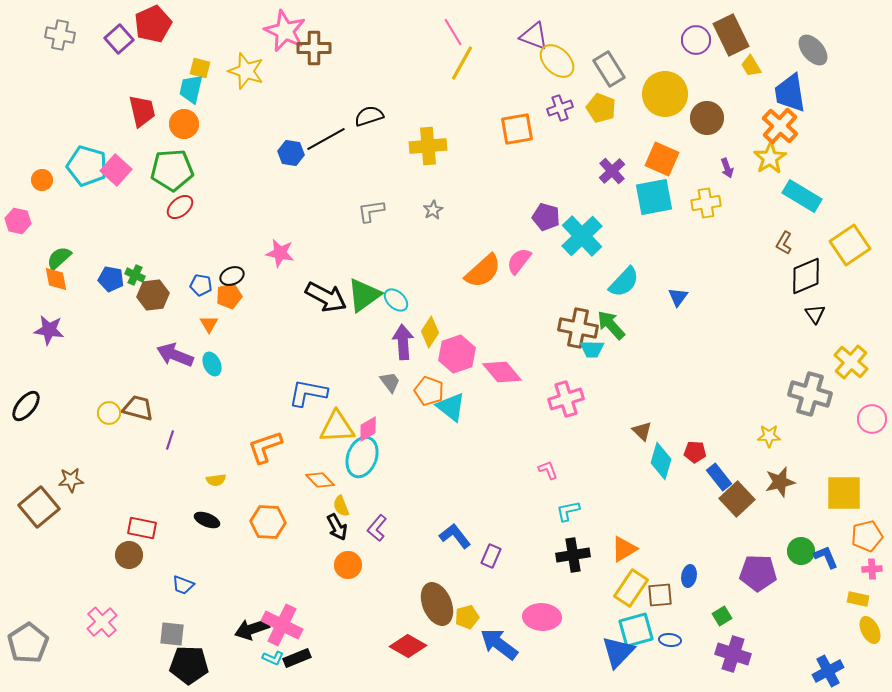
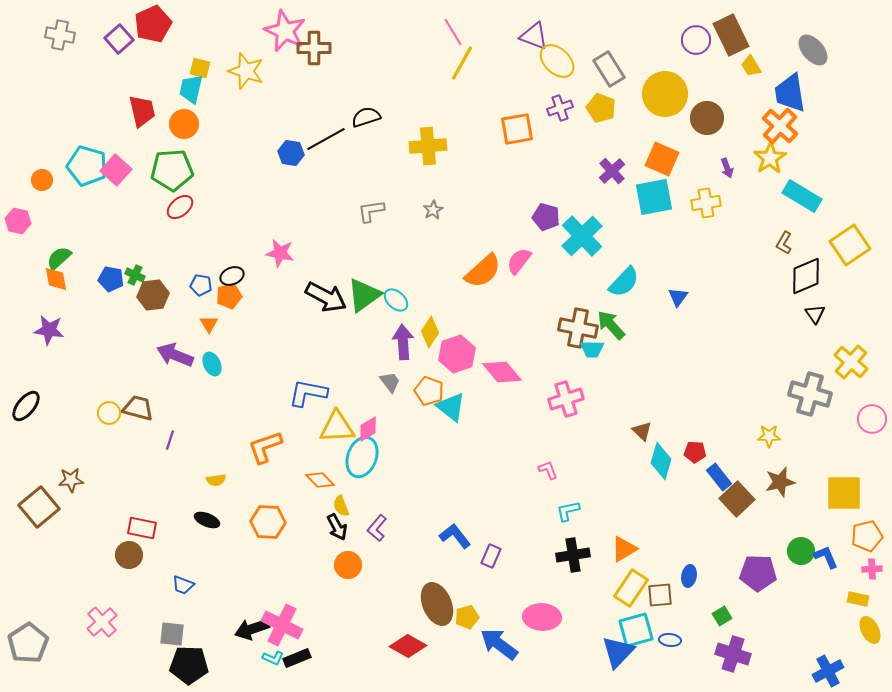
black semicircle at (369, 116): moved 3 px left, 1 px down
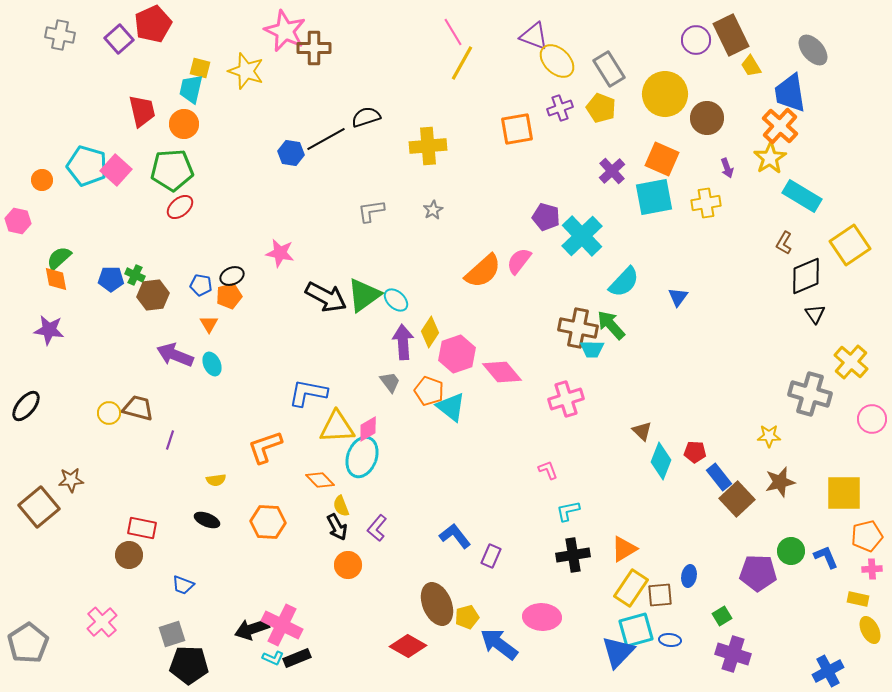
blue pentagon at (111, 279): rotated 10 degrees counterclockwise
cyan diamond at (661, 461): rotated 6 degrees clockwise
green circle at (801, 551): moved 10 px left
gray square at (172, 634): rotated 24 degrees counterclockwise
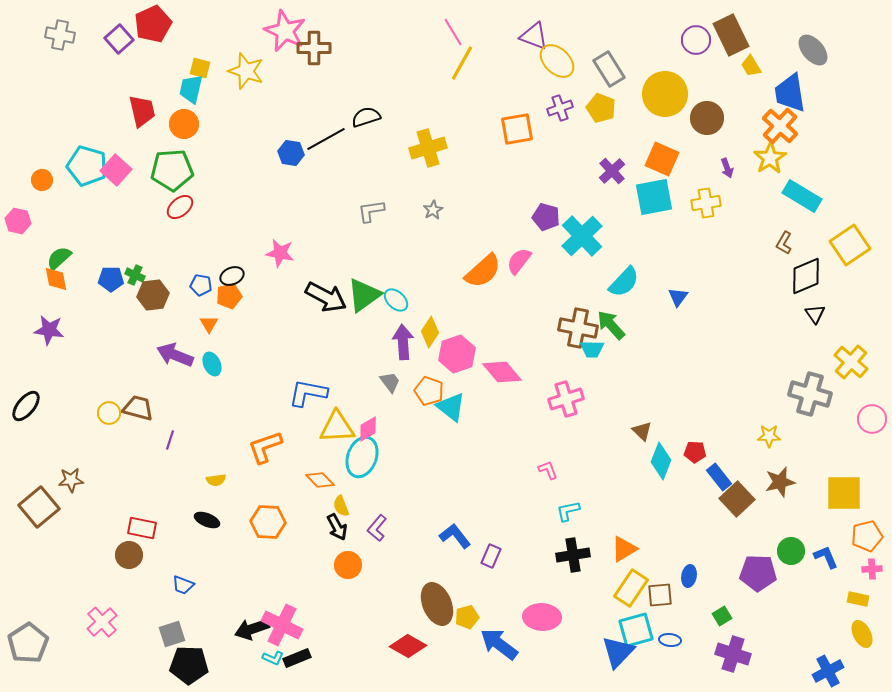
yellow cross at (428, 146): moved 2 px down; rotated 12 degrees counterclockwise
yellow ellipse at (870, 630): moved 8 px left, 4 px down
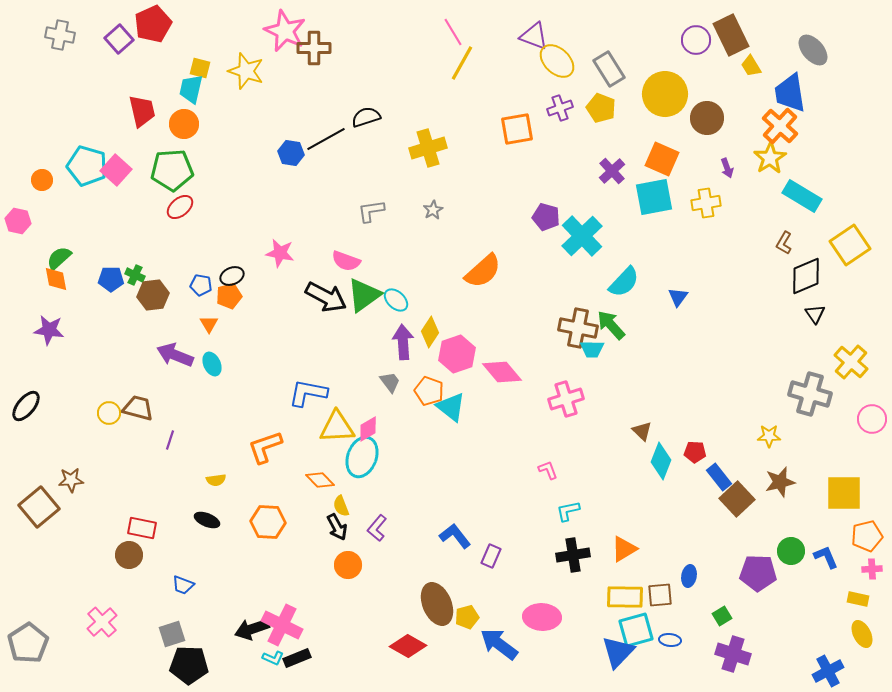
pink semicircle at (519, 261): moved 173 px left; rotated 108 degrees counterclockwise
yellow rectangle at (631, 588): moved 6 px left, 9 px down; rotated 57 degrees clockwise
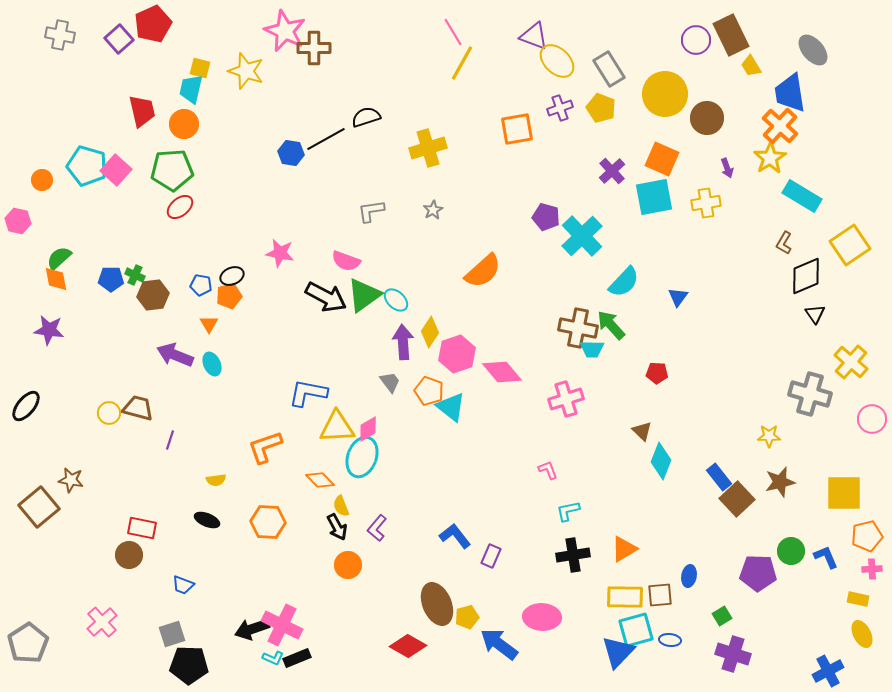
red pentagon at (695, 452): moved 38 px left, 79 px up
brown star at (71, 480): rotated 15 degrees clockwise
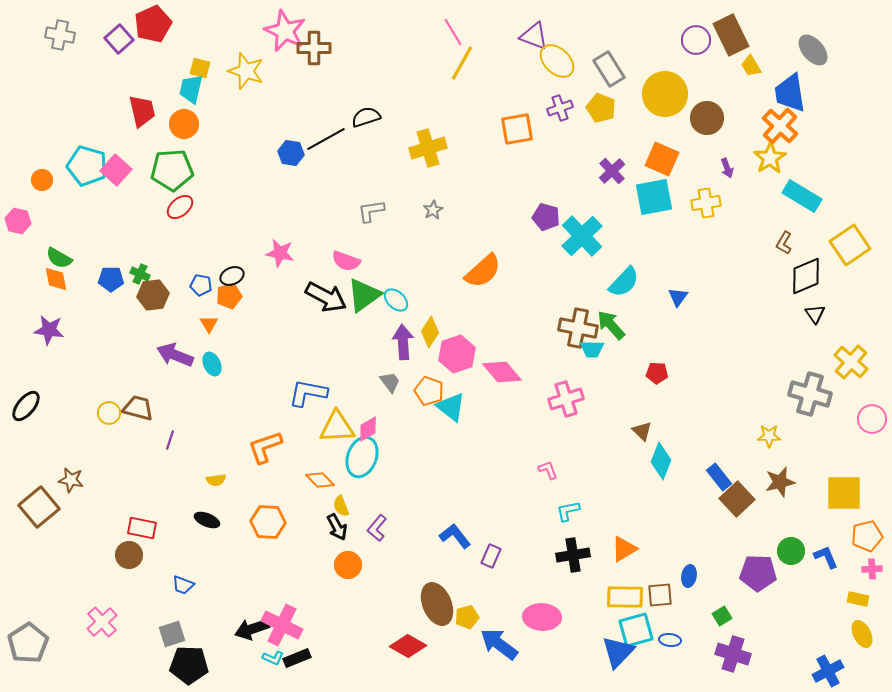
green semicircle at (59, 258): rotated 108 degrees counterclockwise
green cross at (135, 275): moved 5 px right, 1 px up
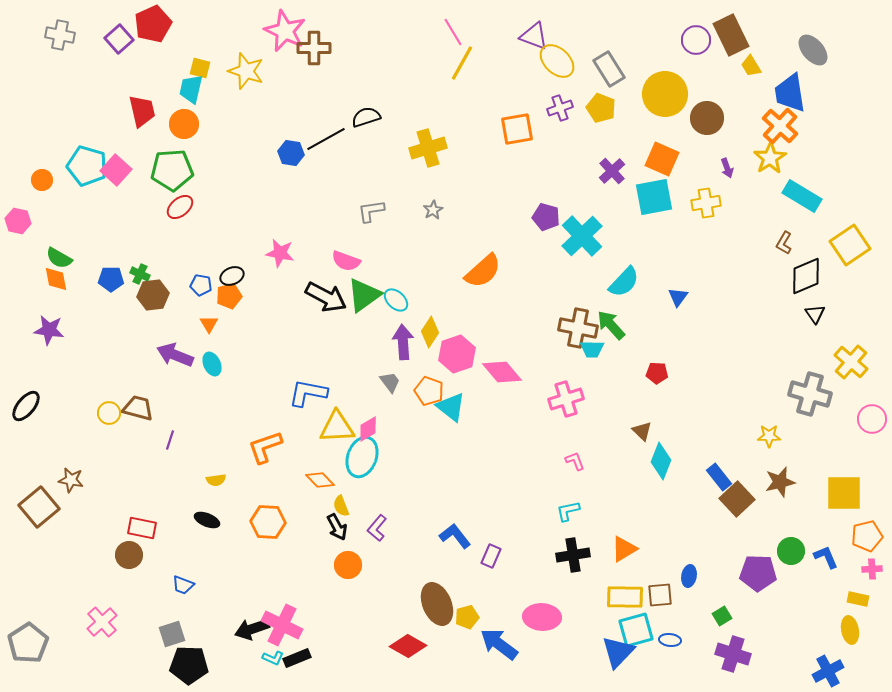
pink L-shape at (548, 470): moved 27 px right, 9 px up
yellow ellipse at (862, 634): moved 12 px left, 4 px up; rotated 16 degrees clockwise
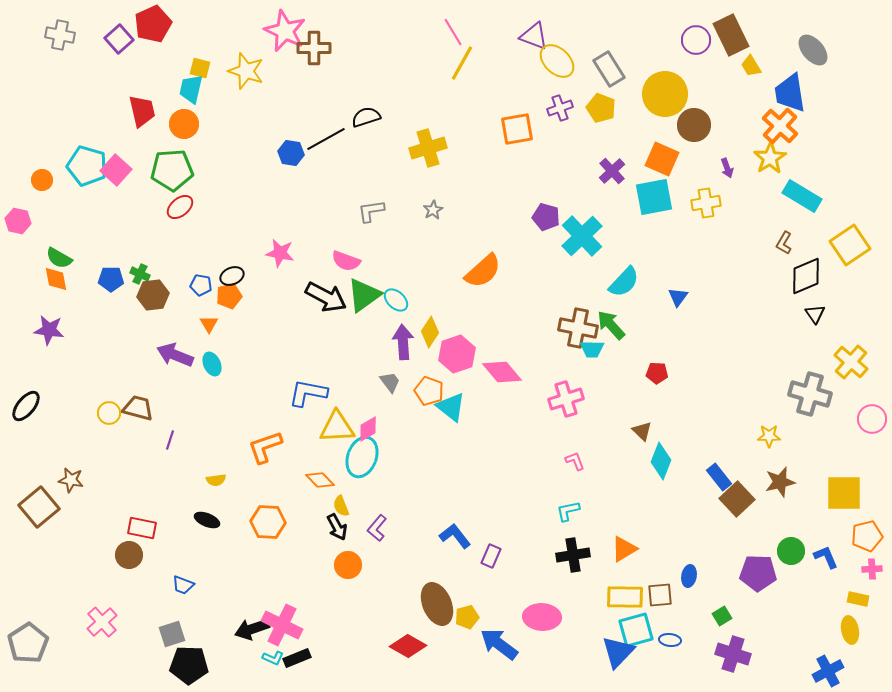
brown circle at (707, 118): moved 13 px left, 7 px down
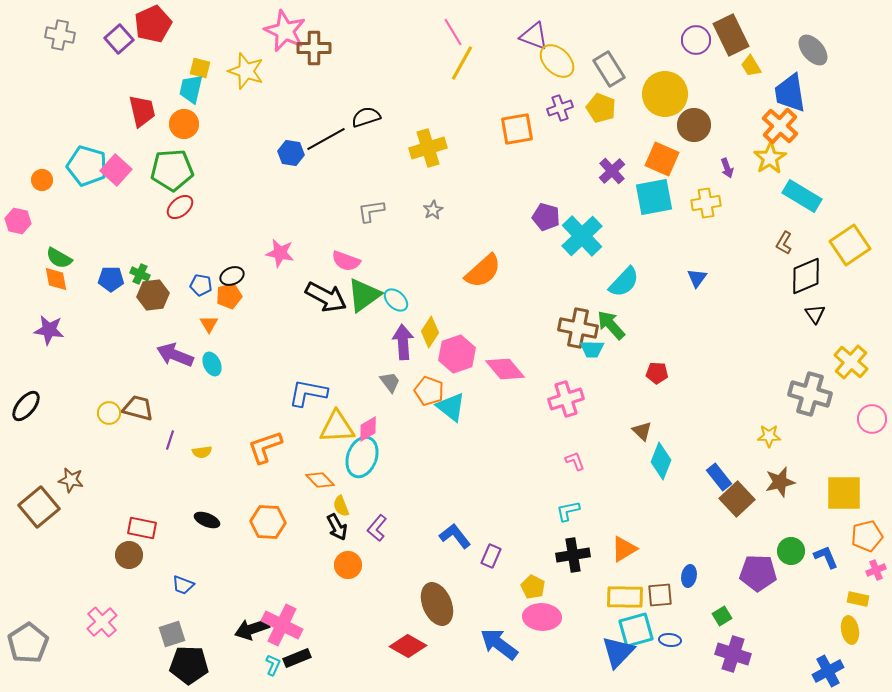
blue triangle at (678, 297): moved 19 px right, 19 px up
pink diamond at (502, 372): moved 3 px right, 3 px up
yellow semicircle at (216, 480): moved 14 px left, 28 px up
pink cross at (872, 569): moved 4 px right, 1 px down; rotated 18 degrees counterclockwise
yellow pentagon at (467, 617): moved 66 px right, 30 px up; rotated 30 degrees counterclockwise
cyan L-shape at (273, 658): moved 7 px down; rotated 90 degrees counterclockwise
